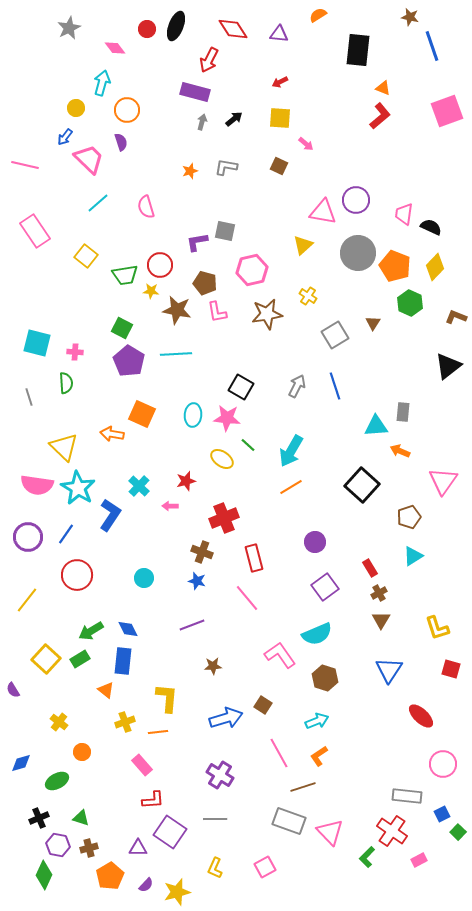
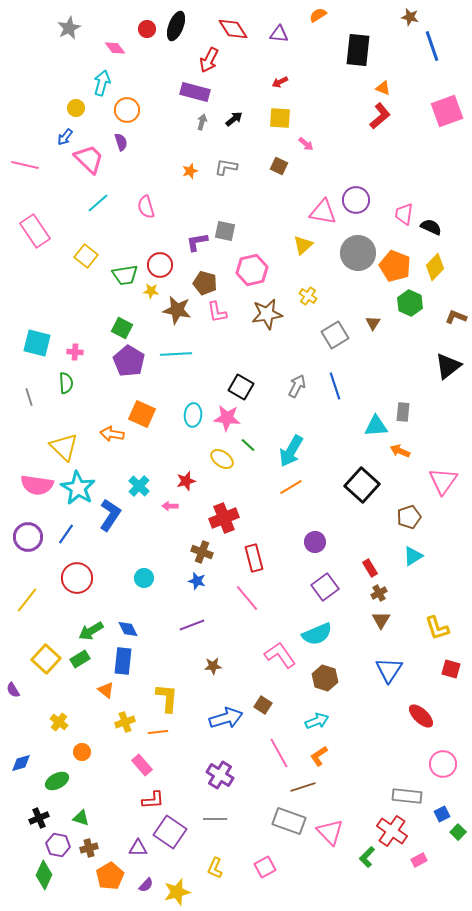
red circle at (77, 575): moved 3 px down
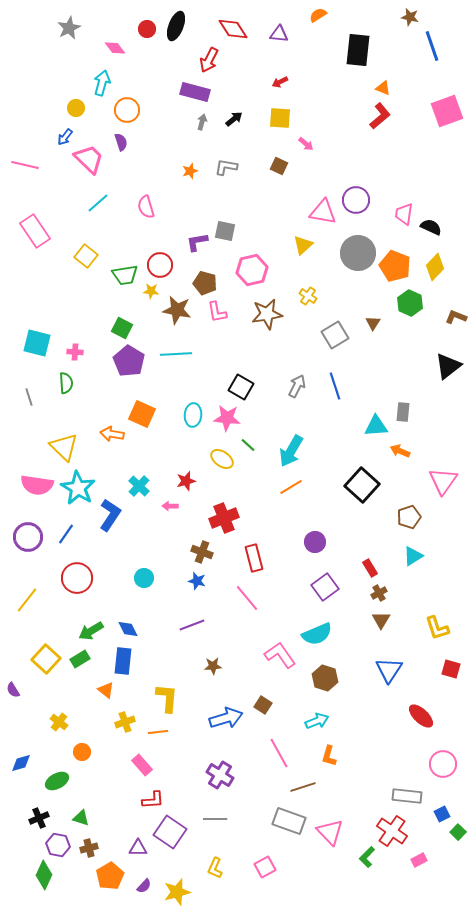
orange L-shape at (319, 756): moved 10 px right; rotated 40 degrees counterclockwise
purple semicircle at (146, 885): moved 2 px left, 1 px down
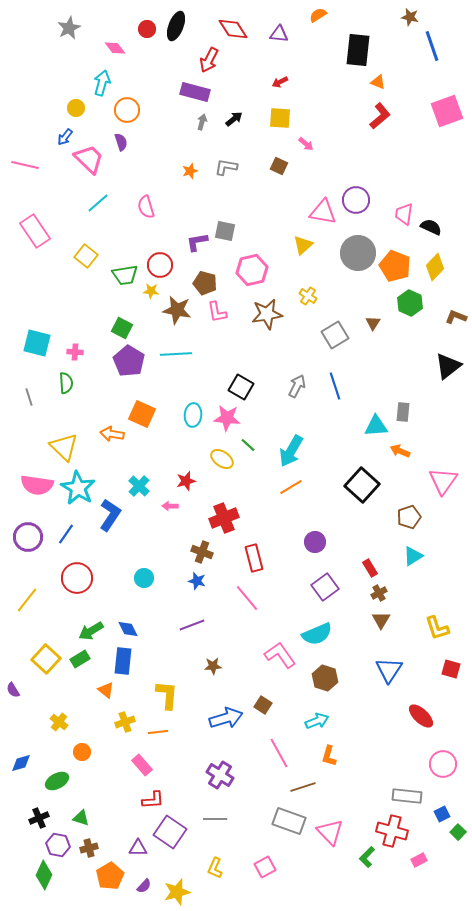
orange triangle at (383, 88): moved 5 px left, 6 px up
yellow L-shape at (167, 698): moved 3 px up
red cross at (392, 831): rotated 20 degrees counterclockwise
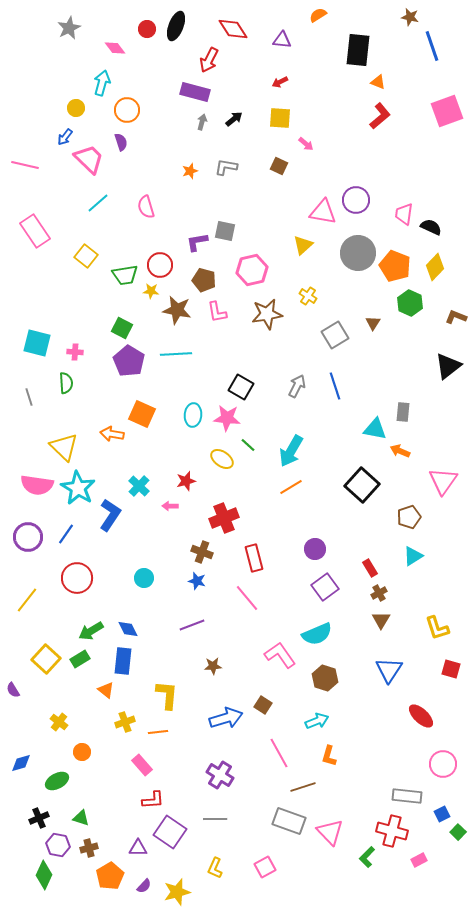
purple triangle at (279, 34): moved 3 px right, 6 px down
brown pentagon at (205, 283): moved 1 px left, 3 px up
cyan triangle at (376, 426): moved 1 px left, 3 px down; rotated 15 degrees clockwise
purple circle at (315, 542): moved 7 px down
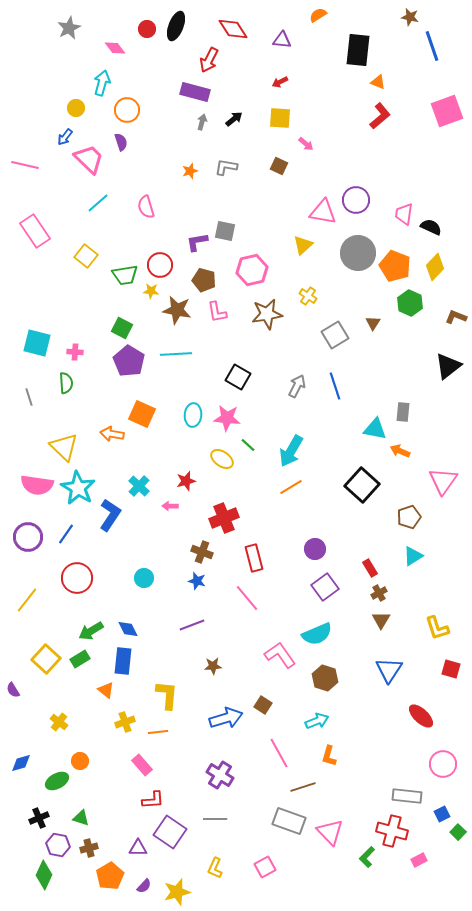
black square at (241, 387): moved 3 px left, 10 px up
orange circle at (82, 752): moved 2 px left, 9 px down
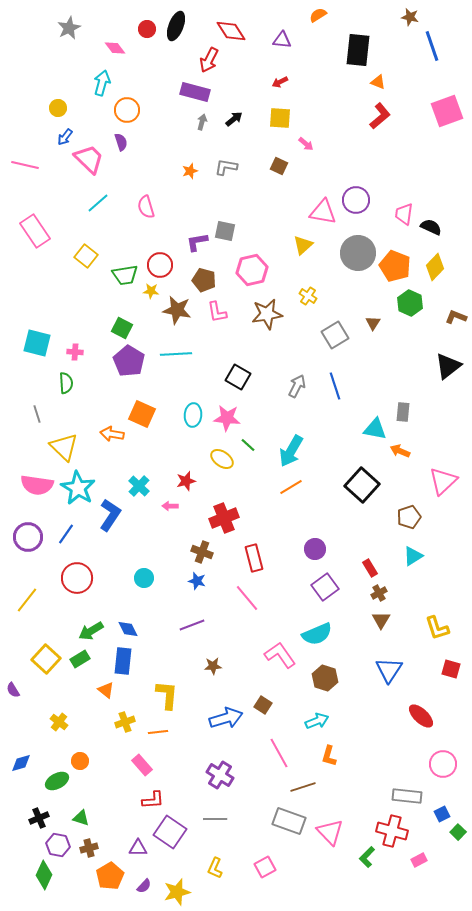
red diamond at (233, 29): moved 2 px left, 2 px down
yellow circle at (76, 108): moved 18 px left
gray line at (29, 397): moved 8 px right, 17 px down
pink triangle at (443, 481): rotated 12 degrees clockwise
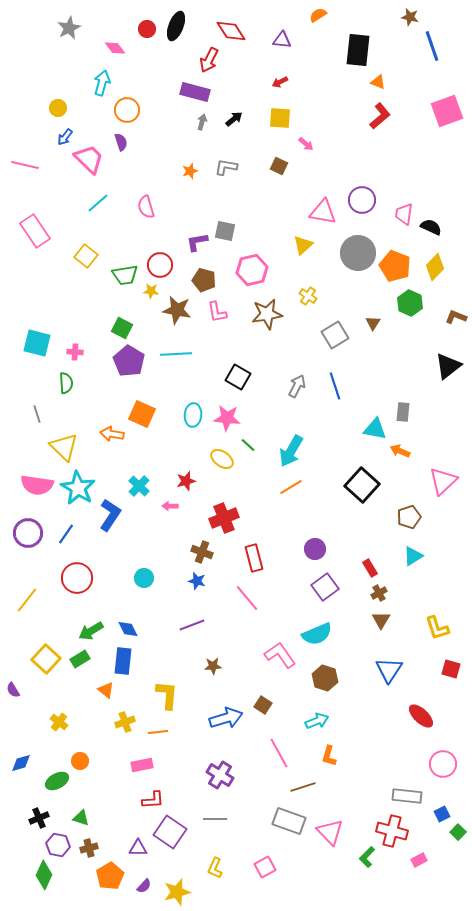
purple circle at (356, 200): moved 6 px right
purple circle at (28, 537): moved 4 px up
pink rectangle at (142, 765): rotated 60 degrees counterclockwise
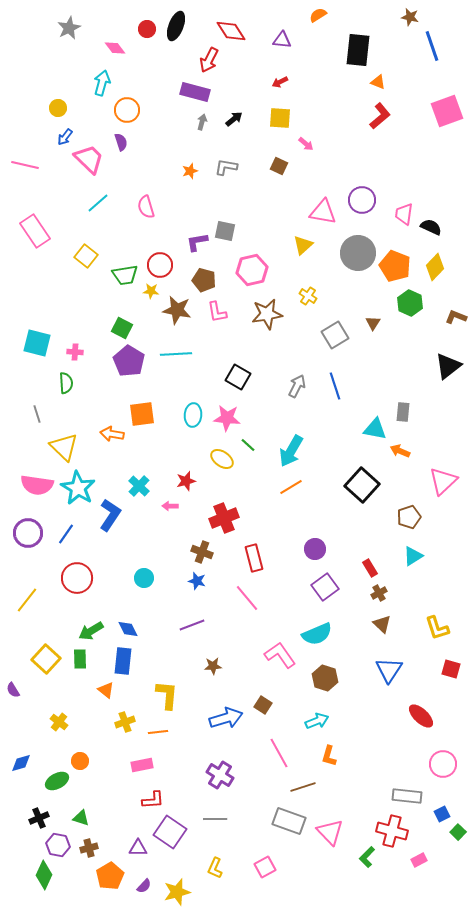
orange square at (142, 414): rotated 32 degrees counterclockwise
brown triangle at (381, 620): moved 1 px right, 4 px down; rotated 18 degrees counterclockwise
green rectangle at (80, 659): rotated 60 degrees counterclockwise
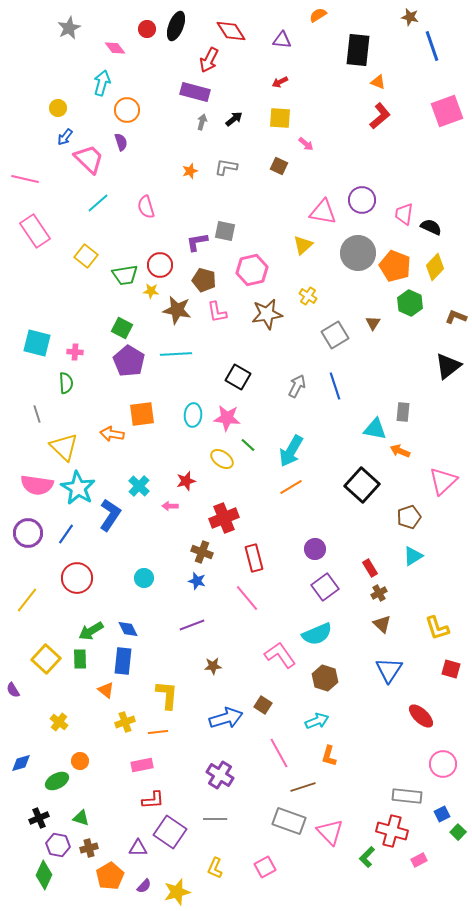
pink line at (25, 165): moved 14 px down
